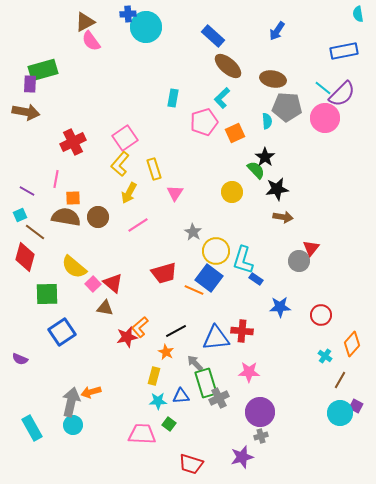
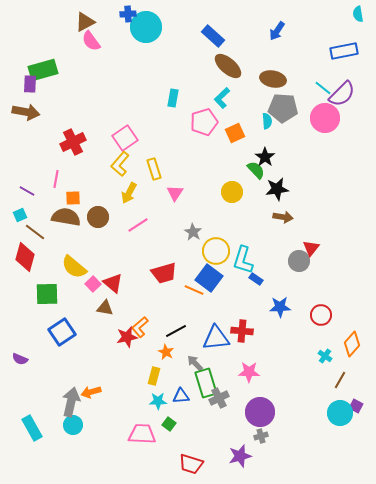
gray pentagon at (287, 107): moved 4 px left, 1 px down
purple star at (242, 457): moved 2 px left, 1 px up
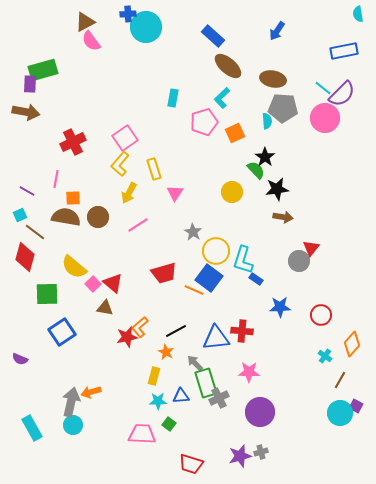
gray cross at (261, 436): moved 16 px down
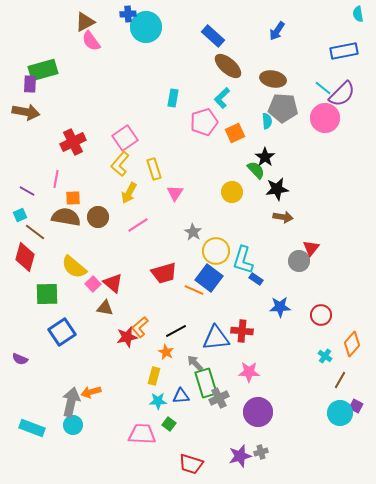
purple circle at (260, 412): moved 2 px left
cyan rectangle at (32, 428): rotated 40 degrees counterclockwise
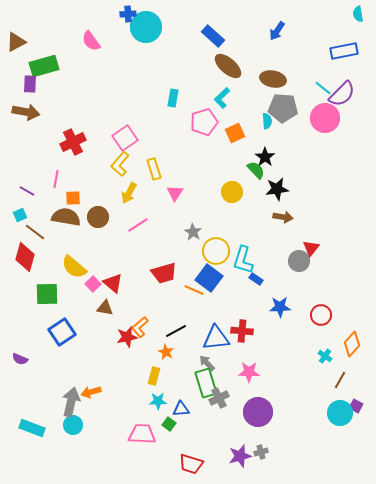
brown triangle at (85, 22): moved 69 px left, 20 px down
green rectangle at (43, 70): moved 1 px right, 4 px up
gray arrow at (195, 363): moved 12 px right
blue triangle at (181, 396): moved 13 px down
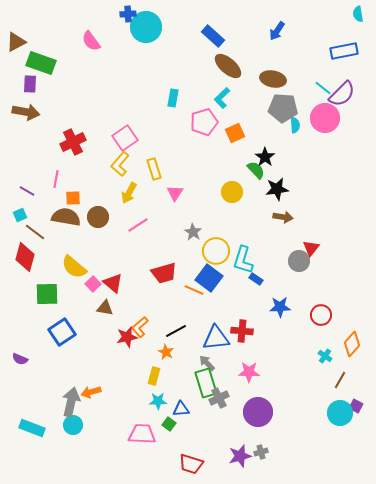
green rectangle at (44, 66): moved 3 px left, 3 px up; rotated 36 degrees clockwise
cyan semicircle at (267, 121): moved 28 px right, 4 px down
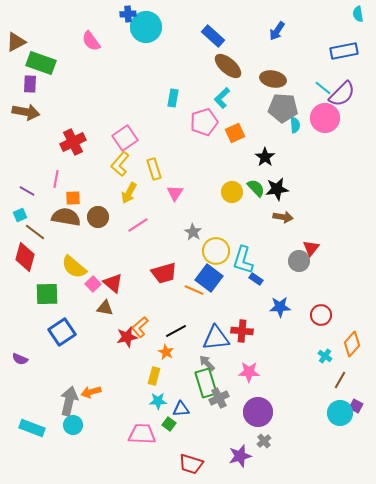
green semicircle at (256, 170): moved 18 px down
gray arrow at (71, 402): moved 2 px left, 1 px up
gray cross at (261, 452): moved 3 px right, 11 px up; rotated 24 degrees counterclockwise
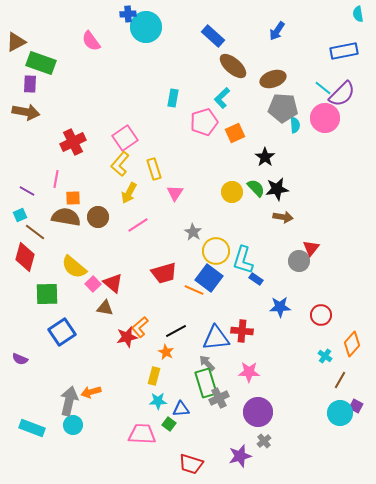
brown ellipse at (228, 66): moved 5 px right
brown ellipse at (273, 79): rotated 30 degrees counterclockwise
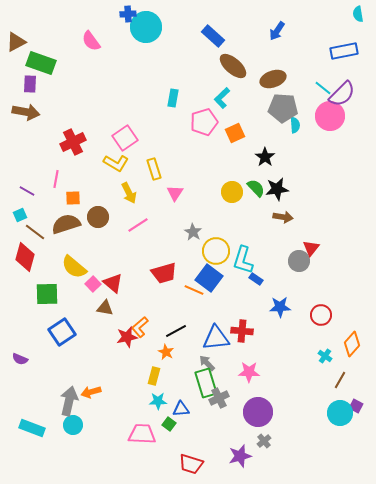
pink circle at (325, 118): moved 5 px right, 2 px up
yellow L-shape at (120, 164): moved 4 px left, 1 px up; rotated 100 degrees counterclockwise
yellow arrow at (129, 193): rotated 55 degrees counterclockwise
brown semicircle at (66, 217): moved 7 px down; rotated 28 degrees counterclockwise
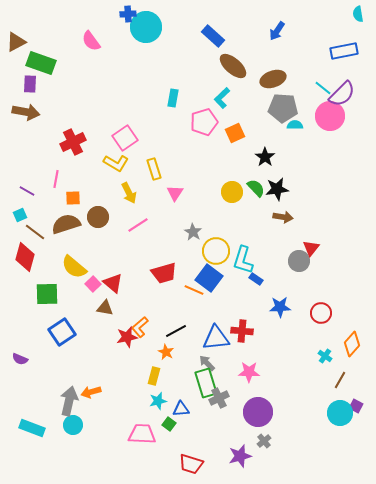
cyan semicircle at (295, 125): rotated 84 degrees counterclockwise
red circle at (321, 315): moved 2 px up
cyan star at (158, 401): rotated 12 degrees counterclockwise
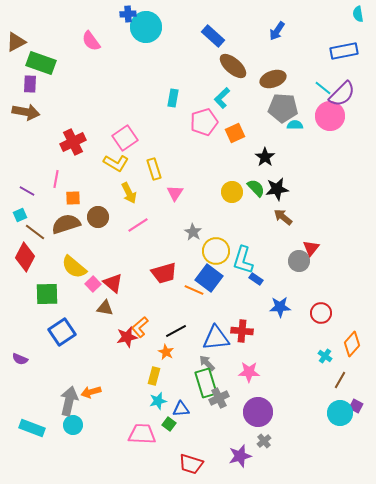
brown arrow at (283, 217): rotated 150 degrees counterclockwise
red diamond at (25, 257): rotated 12 degrees clockwise
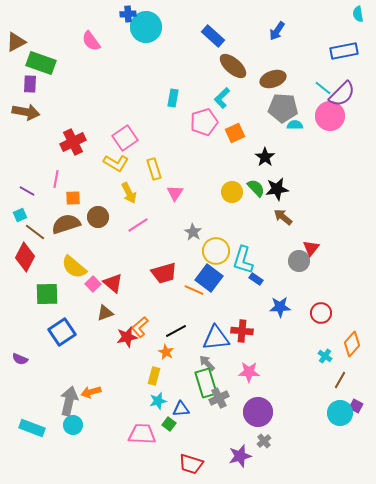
brown triangle at (105, 308): moved 5 px down; rotated 30 degrees counterclockwise
